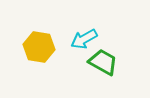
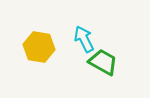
cyan arrow: rotated 92 degrees clockwise
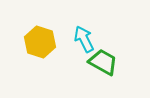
yellow hexagon: moved 1 px right, 5 px up; rotated 8 degrees clockwise
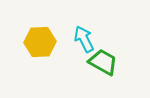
yellow hexagon: rotated 20 degrees counterclockwise
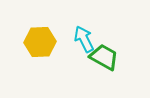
green trapezoid: moved 1 px right, 5 px up
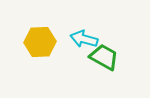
cyan arrow: rotated 48 degrees counterclockwise
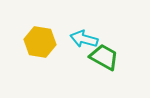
yellow hexagon: rotated 12 degrees clockwise
